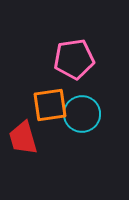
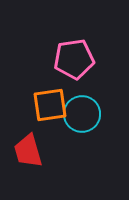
red trapezoid: moved 5 px right, 13 px down
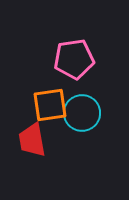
cyan circle: moved 1 px up
red trapezoid: moved 4 px right, 11 px up; rotated 6 degrees clockwise
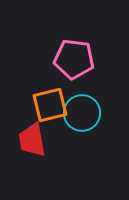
pink pentagon: rotated 15 degrees clockwise
orange square: rotated 6 degrees counterclockwise
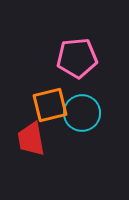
pink pentagon: moved 3 px right, 1 px up; rotated 12 degrees counterclockwise
red trapezoid: moved 1 px left, 1 px up
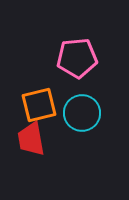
orange square: moved 11 px left
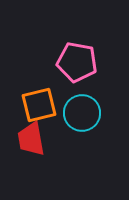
pink pentagon: moved 4 px down; rotated 15 degrees clockwise
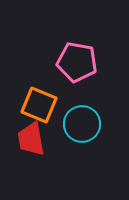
orange square: rotated 36 degrees clockwise
cyan circle: moved 11 px down
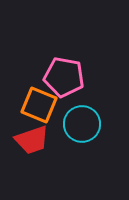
pink pentagon: moved 13 px left, 15 px down
red trapezoid: moved 1 px right, 1 px down; rotated 99 degrees counterclockwise
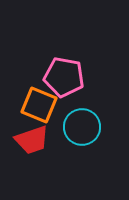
cyan circle: moved 3 px down
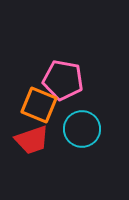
pink pentagon: moved 1 px left, 3 px down
cyan circle: moved 2 px down
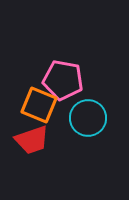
cyan circle: moved 6 px right, 11 px up
